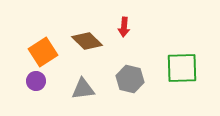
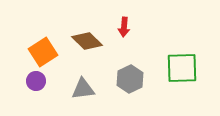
gray hexagon: rotated 20 degrees clockwise
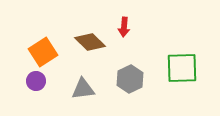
brown diamond: moved 3 px right, 1 px down
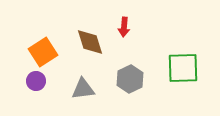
brown diamond: rotated 28 degrees clockwise
green square: moved 1 px right
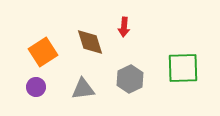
purple circle: moved 6 px down
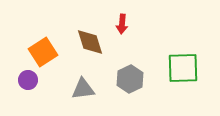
red arrow: moved 2 px left, 3 px up
purple circle: moved 8 px left, 7 px up
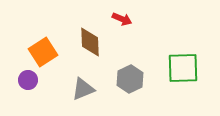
red arrow: moved 5 px up; rotated 72 degrees counterclockwise
brown diamond: rotated 16 degrees clockwise
gray triangle: rotated 15 degrees counterclockwise
